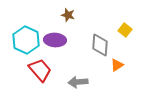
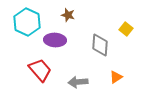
yellow square: moved 1 px right, 1 px up
cyan hexagon: moved 1 px right, 18 px up
orange triangle: moved 1 px left, 12 px down
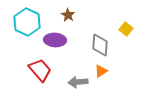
brown star: rotated 16 degrees clockwise
orange triangle: moved 15 px left, 6 px up
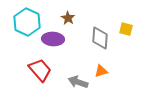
brown star: moved 3 px down
yellow square: rotated 24 degrees counterclockwise
purple ellipse: moved 2 px left, 1 px up
gray diamond: moved 7 px up
orange triangle: rotated 16 degrees clockwise
gray arrow: rotated 24 degrees clockwise
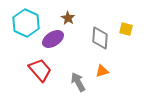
cyan hexagon: moved 1 px left, 1 px down
purple ellipse: rotated 35 degrees counterclockwise
orange triangle: moved 1 px right
gray arrow: rotated 42 degrees clockwise
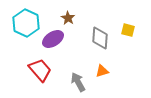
yellow square: moved 2 px right, 1 px down
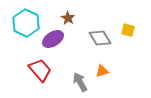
gray diamond: rotated 35 degrees counterclockwise
gray arrow: moved 2 px right
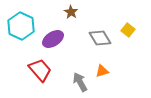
brown star: moved 3 px right, 6 px up
cyan hexagon: moved 5 px left, 3 px down
yellow square: rotated 24 degrees clockwise
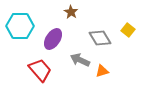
cyan hexagon: moved 1 px left; rotated 24 degrees counterclockwise
purple ellipse: rotated 25 degrees counterclockwise
gray arrow: moved 22 px up; rotated 36 degrees counterclockwise
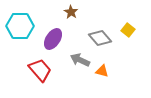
gray diamond: rotated 10 degrees counterclockwise
orange triangle: rotated 32 degrees clockwise
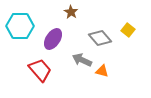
gray arrow: moved 2 px right
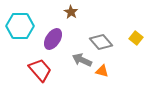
yellow square: moved 8 px right, 8 px down
gray diamond: moved 1 px right, 4 px down
